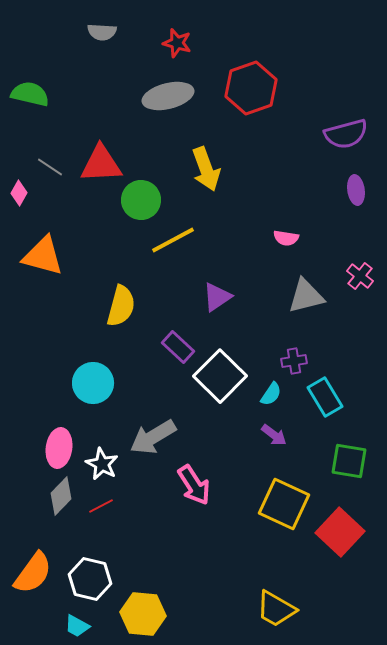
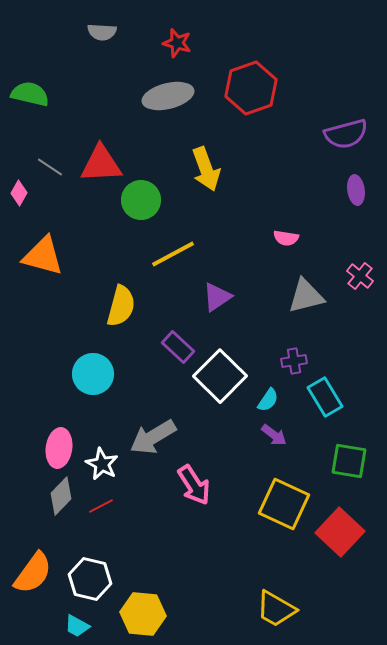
yellow line: moved 14 px down
cyan circle: moved 9 px up
cyan semicircle: moved 3 px left, 6 px down
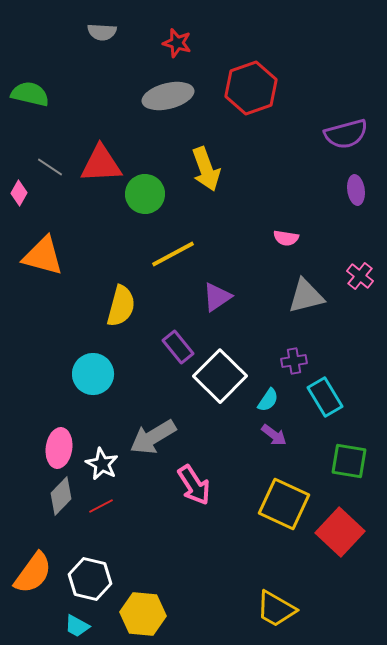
green circle: moved 4 px right, 6 px up
purple rectangle: rotated 8 degrees clockwise
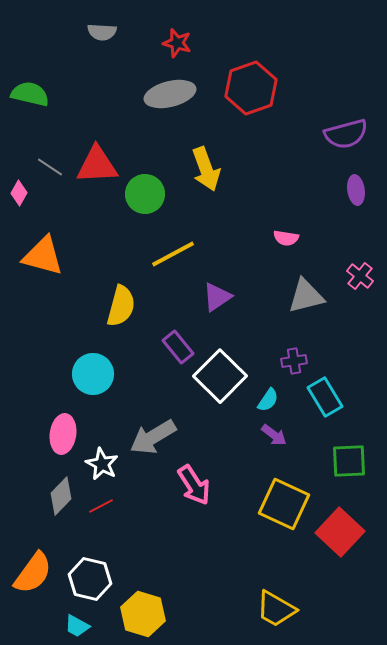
gray ellipse: moved 2 px right, 2 px up
red triangle: moved 4 px left, 1 px down
pink ellipse: moved 4 px right, 14 px up
green square: rotated 12 degrees counterclockwise
yellow hexagon: rotated 12 degrees clockwise
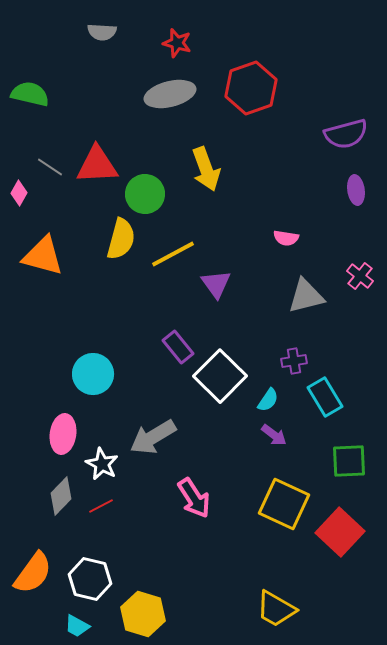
purple triangle: moved 1 px left, 13 px up; rotated 32 degrees counterclockwise
yellow semicircle: moved 67 px up
pink arrow: moved 13 px down
